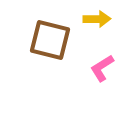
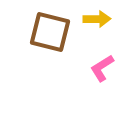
brown square: moved 8 px up
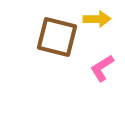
brown square: moved 7 px right, 5 px down
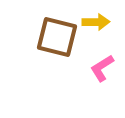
yellow arrow: moved 1 px left, 3 px down
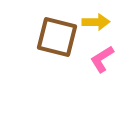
pink L-shape: moved 9 px up
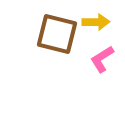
brown square: moved 3 px up
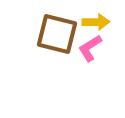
pink L-shape: moved 12 px left, 11 px up
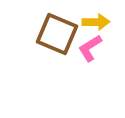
brown square: rotated 9 degrees clockwise
